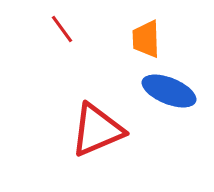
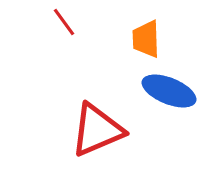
red line: moved 2 px right, 7 px up
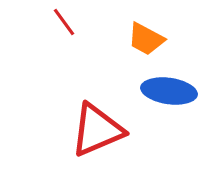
orange trapezoid: rotated 60 degrees counterclockwise
blue ellipse: rotated 14 degrees counterclockwise
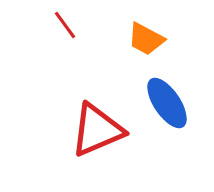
red line: moved 1 px right, 3 px down
blue ellipse: moved 2 px left, 12 px down; rotated 48 degrees clockwise
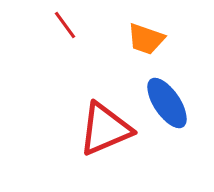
orange trapezoid: rotated 9 degrees counterclockwise
red triangle: moved 8 px right, 1 px up
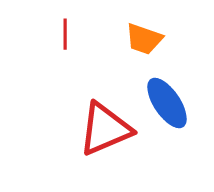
red line: moved 9 px down; rotated 36 degrees clockwise
orange trapezoid: moved 2 px left
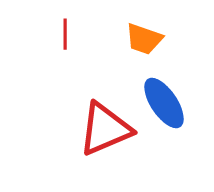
blue ellipse: moved 3 px left
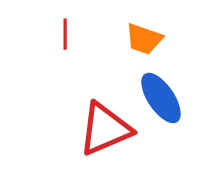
blue ellipse: moved 3 px left, 5 px up
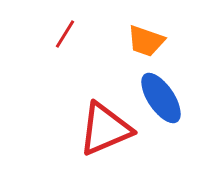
red line: rotated 32 degrees clockwise
orange trapezoid: moved 2 px right, 2 px down
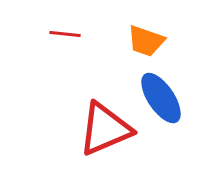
red line: rotated 64 degrees clockwise
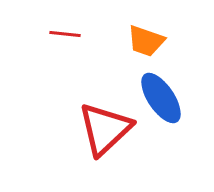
red triangle: rotated 20 degrees counterclockwise
